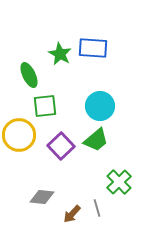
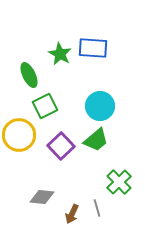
green square: rotated 20 degrees counterclockwise
brown arrow: rotated 18 degrees counterclockwise
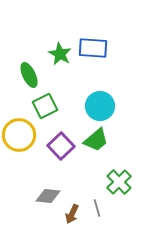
gray diamond: moved 6 px right, 1 px up
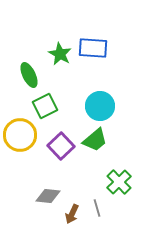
yellow circle: moved 1 px right
green trapezoid: moved 1 px left
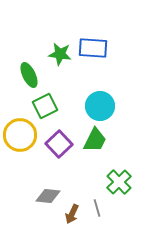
green star: rotated 20 degrees counterclockwise
green trapezoid: rotated 24 degrees counterclockwise
purple square: moved 2 px left, 2 px up
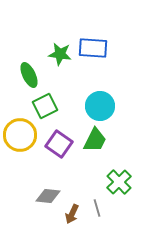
purple square: rotated 12 degrees counterclockwise
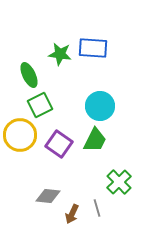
green square: moved 5 px left, 1 px up
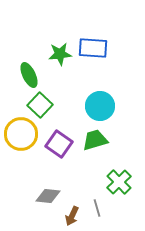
green star: rotated 15 degrees counterclockwise
green square: rotated 20 degrees counterclockwise
yellow circle: moved 1 px right, 1 px up
green trapezoid: rotated 132 degrees counterclockwise
brown arrow: moved 2 px down
